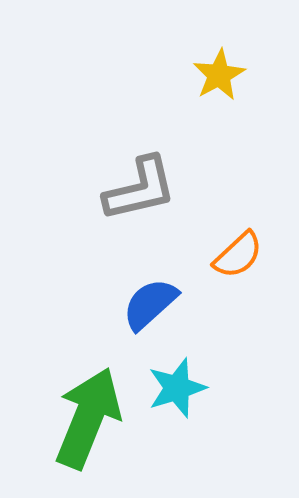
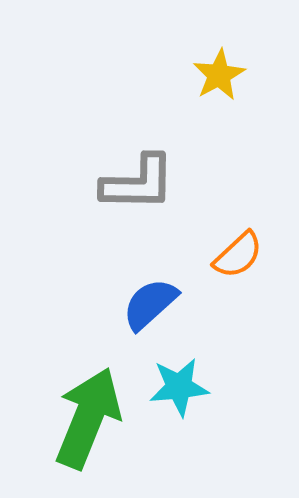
gray L-shape: moved 2 px left, 6 px up; rotated 14 degrees clockwise
cyan star: moved 2 px right, 1 px up; rotated 12 degrees clockwise
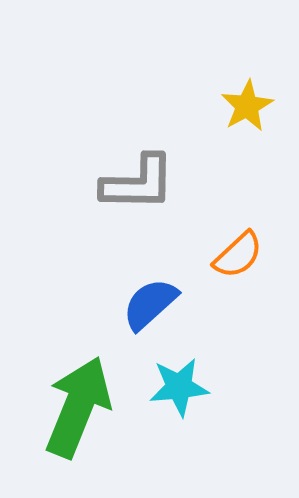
yellow star: moved 28 px right, 31 px down
green arrow: moved 10 px left, 11 px up
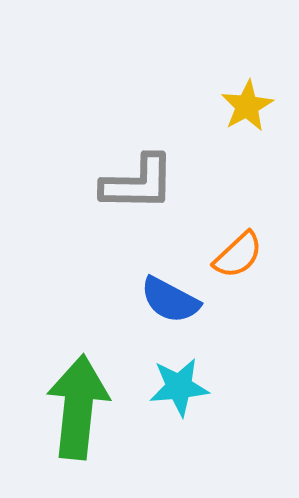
blue semicircle: moved 20 px right, 4 px up; rotated 110 degrees counterclockwise
green arrow: rotated 16 degrees counterclockwise
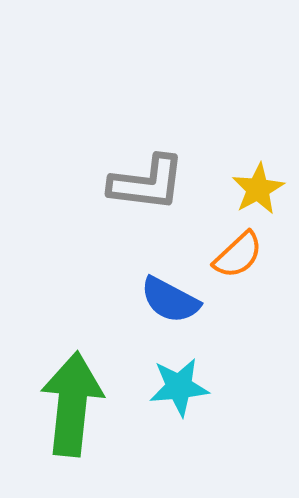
yellow star: moved 11 px right, 83 px down
gray L-shape: moved 9 px right; rotated 6 degrees clockwise
green arrow: moved 6 px left, 3 px up
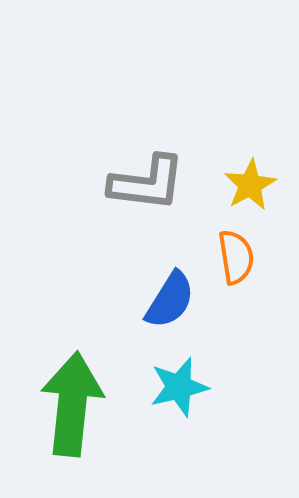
yellow star: moved 8 px left, 4 px up
orange semicircle: moved 2 px left, 2 px down; rotated 56 degrees counterclockwise
blue semicircle: rotated 86 degrees counterclockwise
cyan star: rotated 8 degrees counterclockwise
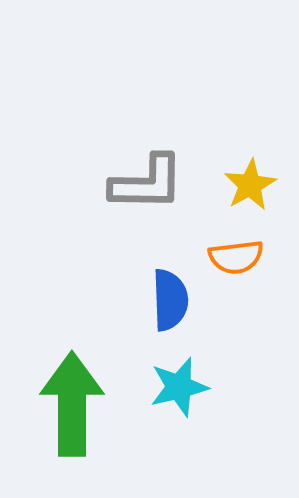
gray L-shape: rotated 6 degrees counterclockwise
orange semicircle: rotated 92 degrees clockwise
blue semicircle: rotated 34 degrees counterclockwise
green arrow: rotated 6 degrees counterclockwise
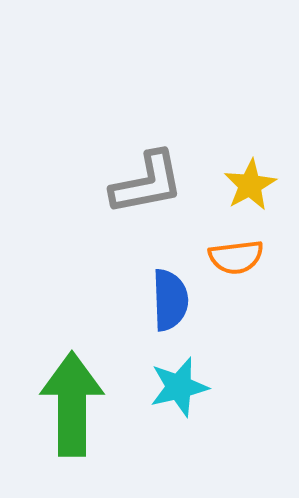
gray L-shape: rotated 12 degrees counterclockwise
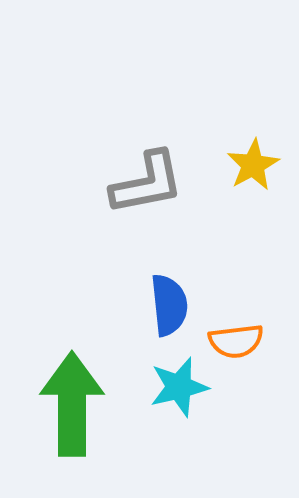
yellow star: moved 3 px right, 20 px up
orange semicircle: moved 84 px down
blue semicircle: moved 1 px left, 5 px down; rotated 4 degrees counterclockwise
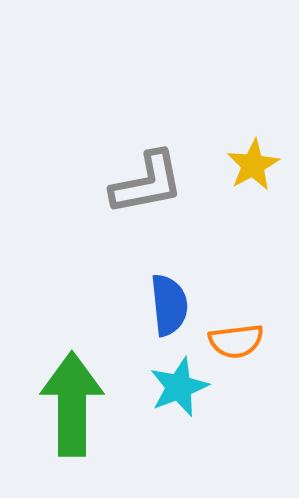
cyan star: rotated 8 degrees counterclockwise
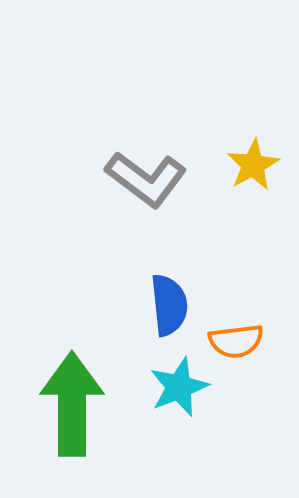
gray L-shape: moved 1 px left, 4 px up; rotated 48 degrees clockwise
